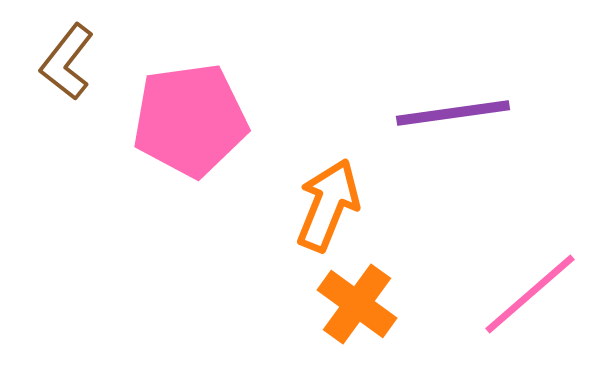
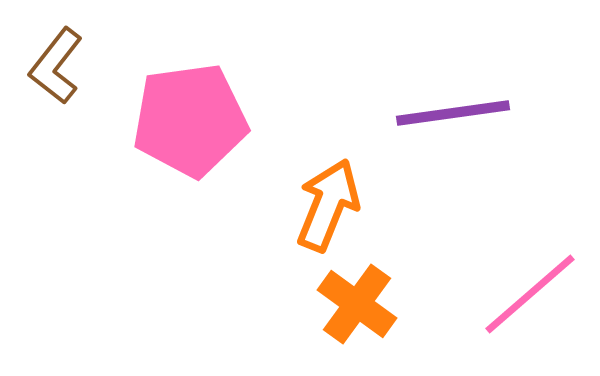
brown L-shape: moved 11 px left, 4 px down
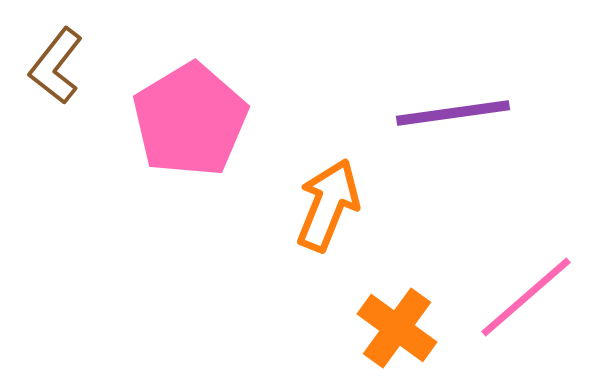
pink pentagon: rotated 23 degrees counterclockwise
pink line: moved 4 px left, 3 px down
orange cross: moved 40 px right, 24 px down
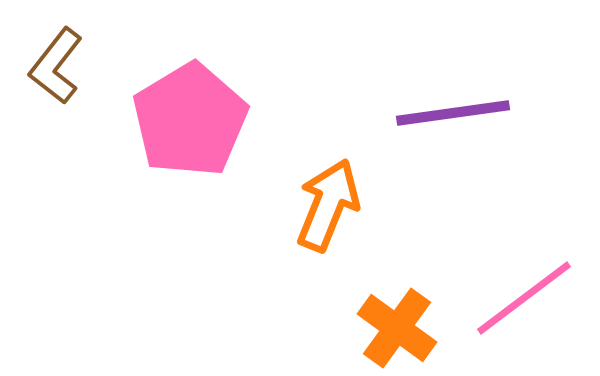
pink line: moved 2 px left, 1 px down; rotated 4 degrees clockwise
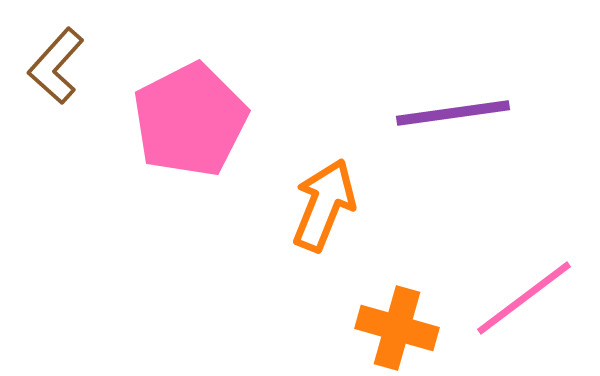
brown L-shape: rotated 4 degrees clockwise
pink pentagon: rotated 4 degrees clockwise
orange arrow: moved 4 px left
orange cross: rotated 20 degrees counterclockwise
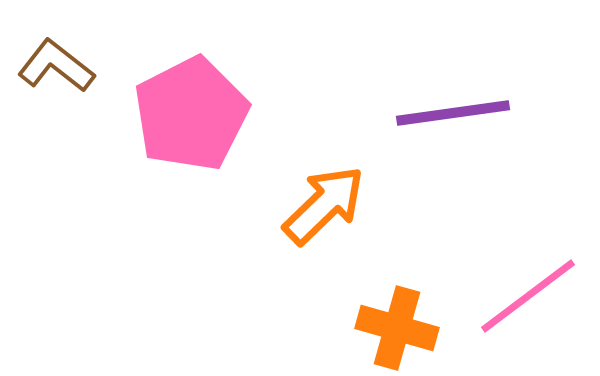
brown L-shape: rotated 86 degrees clockwise
pink pentagon: moved 1 px right, 6 px up
orange arrow: rotated 24 degrees clockwise
pink line: moved 4 px right, 2 px up
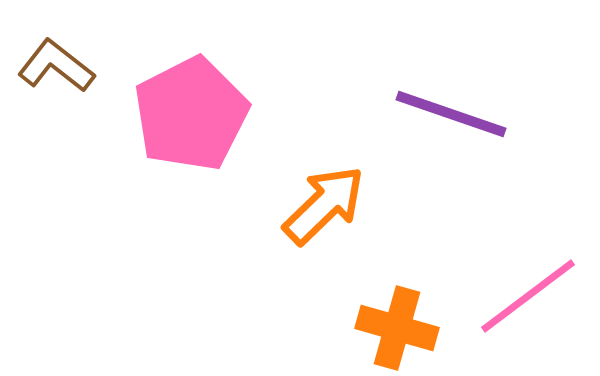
purple line: moved 2 px left, 1 px down; rotated 27 degrees clockwise
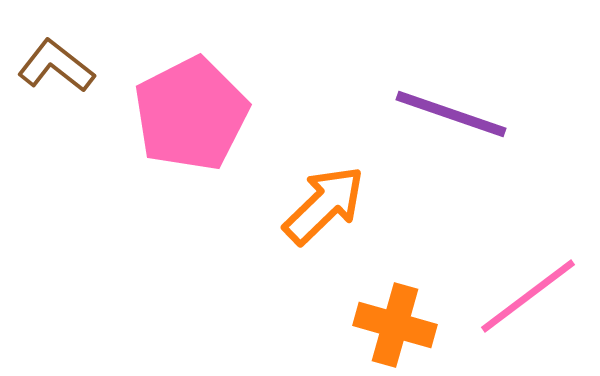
orange cross: moved 2 px left, 3 px up
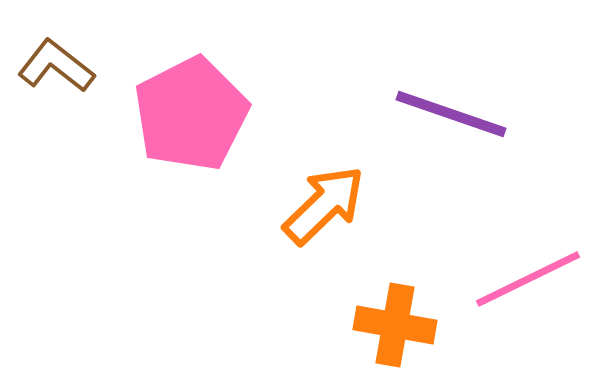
pink line: moved 17 px up; rotated 11 degrees clockwise
orange cross: rotated 6 degrees counterclockwise
